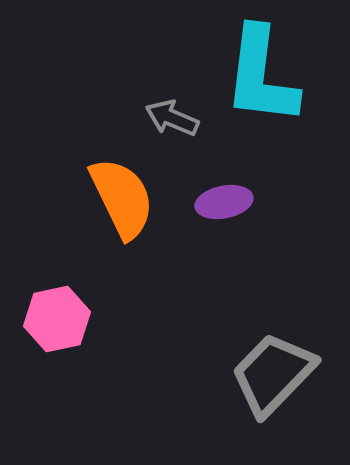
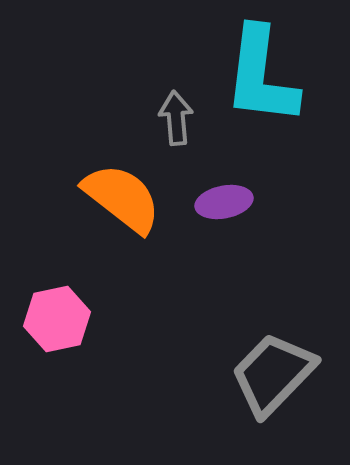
gray arrow: moved 4 px right; rotated 62 degrees clockwise
orange semicircle: rotated 26 degrees counterclockwise
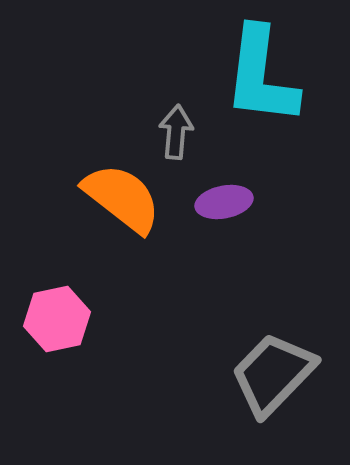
gray arrow: moved 14 px down; rotated 10 degrees clockwise
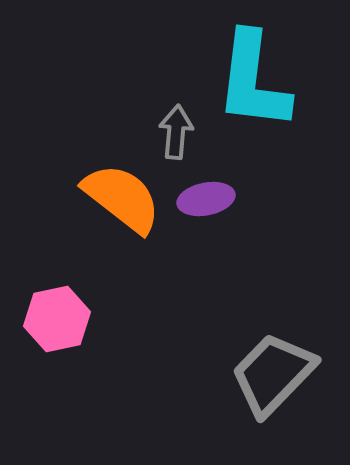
cyan L-shape: moved 8 px left, 5 px down
purple ellipse: moved 18 px left, 3 px up
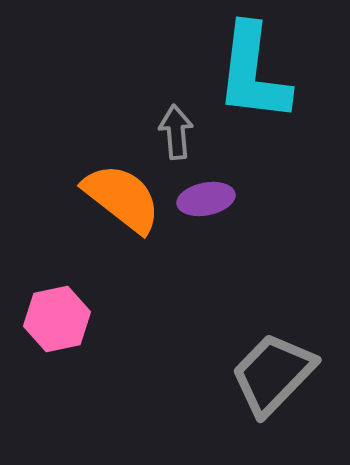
cyan L-shape: moved 8 px up
gray arrow: rotated 10 degrees counterclockwise
